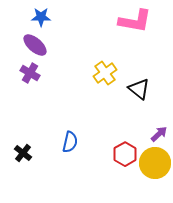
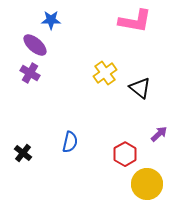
blue star: moved 10 px right, 3 px down
black triangle: moved 1 px right, 1 px up
yellow circle: moved 8 px left, 21 px down
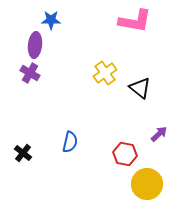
purple ellipse: rotated 55 degrees clockwise
red hexagon: rotated 20 degrees counterclockwise
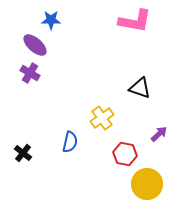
purple ellipse: rotated 55 degrees counterclockwise
yellow cross: moved 3 px left, 45 px down
black triangle: rotated 20 degrees counterclockwise
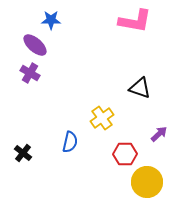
red hexagon: rotated 10 degrees counterclockwise
yellow circle: moved 2 px up
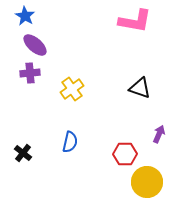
blue star: moved 26 px left, 4 px up; rotated 30 degrees clockwise
purple cross: rotated 36 degrees counterclockwise
yellow cross: moved 30 px left, 29 px up
purple arrow: rotated 24 degrees counterclockwise
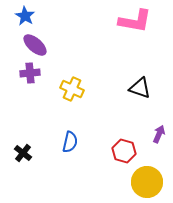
yellow cross: rotated 30 degrees counterclockwise
red hexagon: moved 1 px left, 3 px up; rotated 15 degrees clockwise
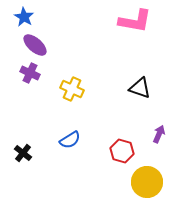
blue star: moved 1 px left, 1 px down
purple cross: rotated 30 degrees clockwise
blue semicircle: moved 2 px up; rotated 45 degrees clockwise
red hexagon: moved 2 px left
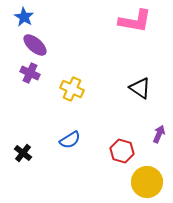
black triangle: rotated 15 degrees clockwise
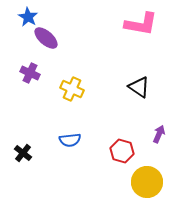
blue star: moved 4 px right
pink L-shape: moved 6 px right, 3 px down
purple ellipse: moved 11 px right, 7 px up
black triangle: moved 1 px left, 1 px up
blue semicircle: rotated 25 degrees clockwise
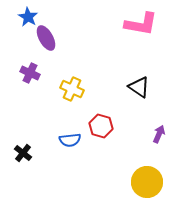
purple ellipse: rotated 20 degrees clockwise
red hexagon: moved 21 px left, 25 px up
